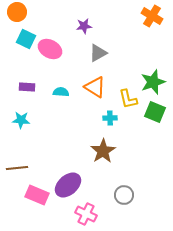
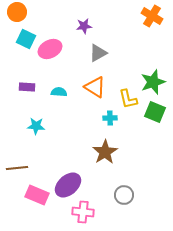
pink ellipse: rotated 55 degrees counterclockwise
cyan semicircle: moved 2 px left
cyan star: moved 15 px right, 6 px down
brown star: moved 2 px right, 1 px down
pink cross: moved 3 px left, 2 px up; rotated 20 degrees counterclockwise
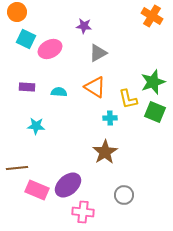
purple star: rotated 14 degrees clockwise
pink rectangle: moved 5 px up
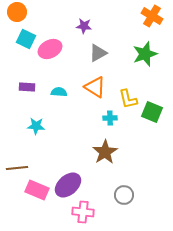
green star: moved 8 px left, 28 px up
green square: moved 3 px left
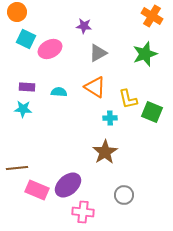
cyan star: moved 13 px left, 17 px up
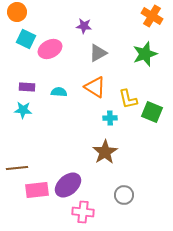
cyan star: moved 1 px down
pink rectangle: rotated 30 degrees counterclockwise
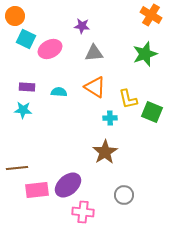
orange circle: moved 2 px left, 4 px down
orange cross: moved 1 px left, 1 px up
purple star: moved 2 px left
gray triangle: moved 4 px left; rotated 24 degrees clockwise
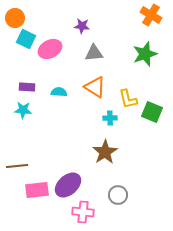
orange circle: moved 2 px down
brown line: moved 2 px up
gray circle: moved 6 px left
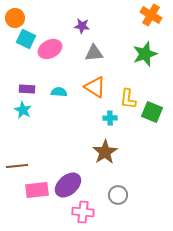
purple rectangle: moved 2 px down
yellow L-shape: rotated 20 degrees clockwise
cyan star: rotated 24 degrees clockwise
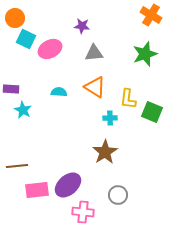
purple rectangle: moved 16 px left
